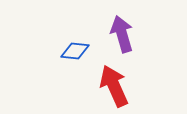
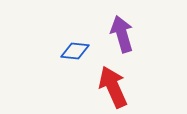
red arrow: moved 1 px left, 1 px down
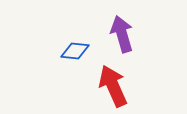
red arrow: moved 1 px up
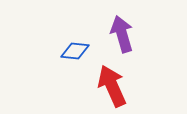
red arrow: moved 1 px left
